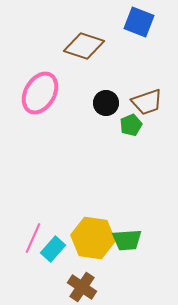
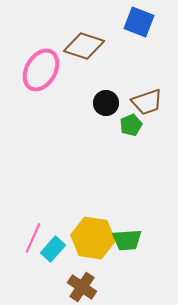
pink ellipse: moved 1 px right, 23 px up
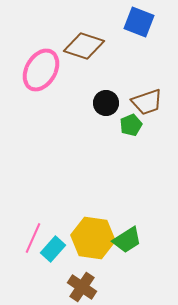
green trapezoid: rotated 28 degrees counterclockwise
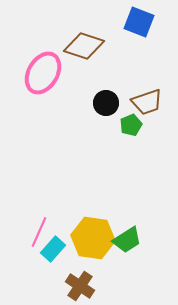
pink ellipse: moved 2 px right, 3 px down
pink line: moved 6 px right, 6 px up
brown cross: moved 2 px left, 1 px up
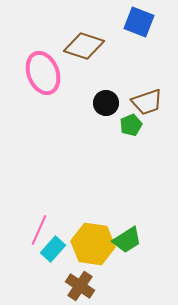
pink ellipse: rotated 51 degrees counterclockwise
pink line: moved 2 px up
yellow hexagon: moved 6 px down
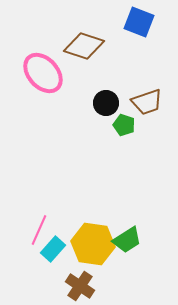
pink ellipse: rotated 21 degrees counterclockwise
green pentagon: moved 7 px left; rotated 30 degrees counterclockwise
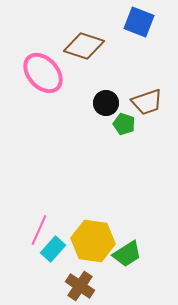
green pentagon: moved 1 px up
green trapezoid: moved 14 px down
yellow hexagon: moved 3 px up
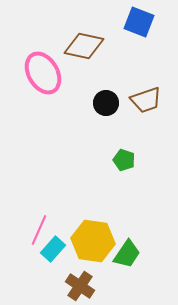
brown diamond: rotated 6 degrees counterclockwise
pink ellipse: rotated 12 degrees clockwise
brown trapezoid: moved 1 px left, 2 px up
green pentagon: moved 36 px down
green trapezoid: rotated 24 degrees counterclockwise
